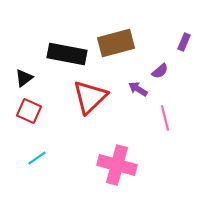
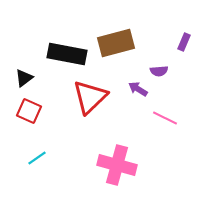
purple semicircle: moved 1 px left; rotated 36 degrees clockwise
pink line: rotated 50 degrees counterclockwise
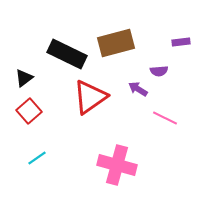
purple rectangle: moved 3 px left; rotated 60 degrees clockwise
black rectangle: rotated 15 degrees clockwise
red triangle: rotated 9 degrees clockwise
red square: rotated 25 degrees clockwise
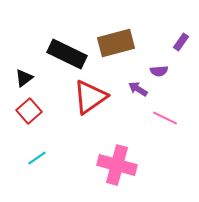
purple rectangle: rotated 48 degrees counterclockwise
